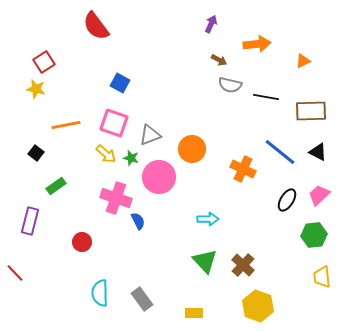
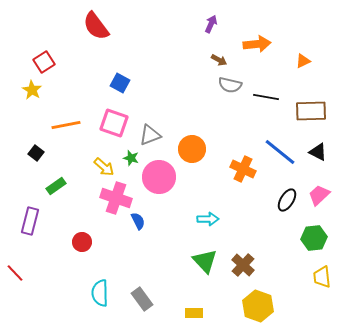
yellow star: moved 4 px left, 1 px down; rotated 18 degrees clockwise
yellow arrow: moved 2 px left, 13 px down
green hexagon: moved 3 px down
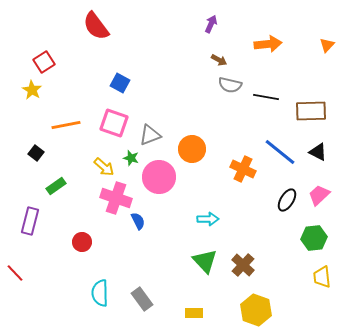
orange arrow: moved 11 px right
orange triangle: moved 24 px right, 16 px up; rotated 21 degrees counterclockwise
yellow hexagon: moved 2 px left, 4 px down
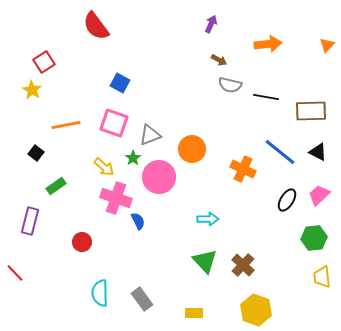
green star: moved 2 px right; rotated 21 degrees clockwise
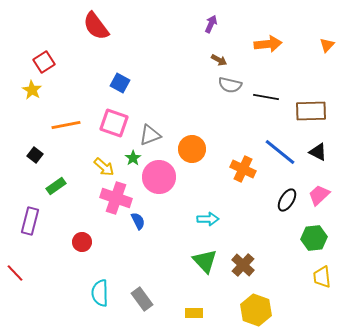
black square: moved 1 px left, 2 px down
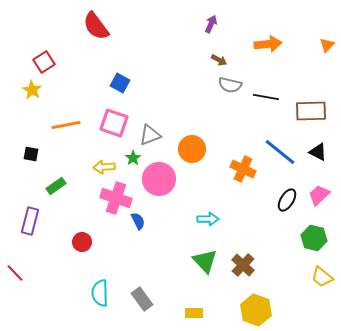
black square: moved 4 px left, 1 px up; rotated 28 degrees counterclockwise
yellow arrow: rotated 135 degrees clockwise
pink circle: moved 2 px down
green hexagon: rotated 20 degrees clockwise
yellow trapezoid: rotated 45 degrees counterclockwise
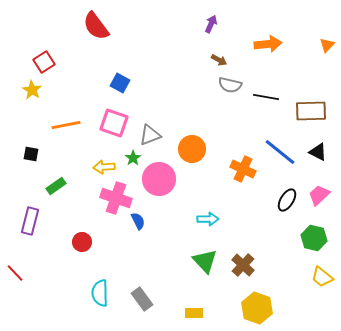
yellow hexagon: moved 1 px right, 2 px up
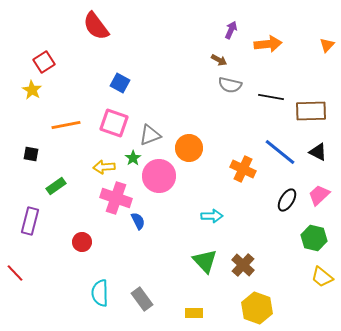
purple arrow: moved 20 px right, 6 px down
black line: moved 5 px right
orange circle: moved 3 px left, 1 px up
pink circle: moved 3 px up
cyan arrow: moved 4 px right, 3 px up
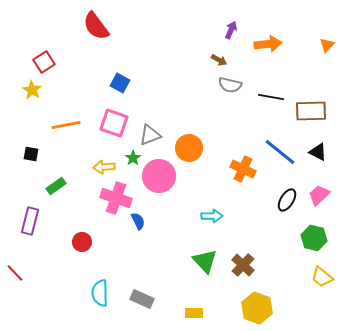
gray rectangle: rotated 30 degrees counterclockwise
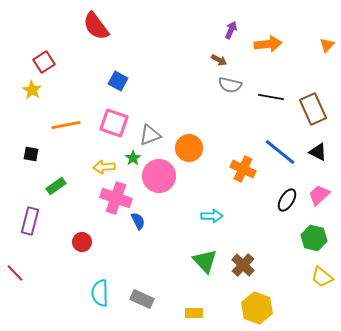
blue square: moved 2 px left, 2 px up
brown rectangle: moved 2 px right, 2 px up; rotated 68 degrees clockwise
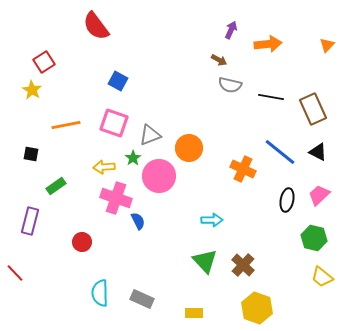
black ellipse: rotated 20 degrees counterclockwise
cyan arrow: moved 4 px down
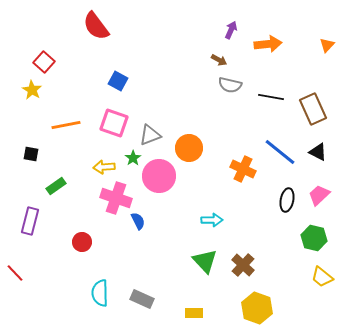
red square: rotated 15 degrees counterclockwise
